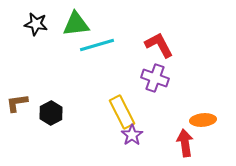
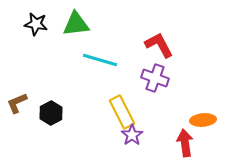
cyan line: moved 3 px right, 15 px down; rotated 32 degrees clockwise
brown L-shape: rotated 15 degrees counterclockwise
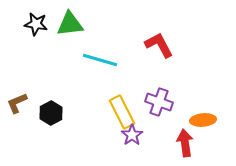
green triangle: moved 6 px left
purple cross: moved 4 px right, 24 px down
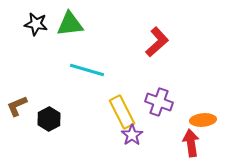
red L-shape: moved 2 px left, 3 px up; rotated 76 degrees clockwise
cyan line: moved 13 px left, 10 px down
brown L-shape: moved 3 px down
black hexagon: moved 2 px left, 6 px down
red arrow: moved 6 px right
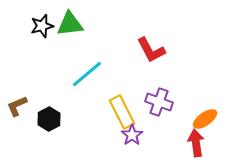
black star: moved 6 px right, 2 px down; rotated 25 degrees counterclockwise
red L-shape: moved 6 px left, 8 px down; rotated 104 degrees clockwise
cyan line: moved 4 px down; rotated 56 degrees counterclockwise
orange ellipse: moved 2 px right, 1 px up; rotated 30 degrees counterclockwise
red arrow: moved 5 px right
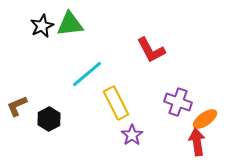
black star: rotated 10 degrees counterclockwise
purple cross: moved 19 px right
yellow rectangle: moved 6 px left, 9 px up
red arrow: moved 1 px right, 1 px up
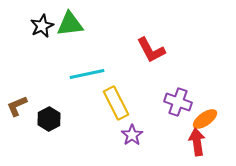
cyan line: rotated 28 degrees clockwise
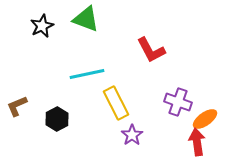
green triangle: moved 16 px right, 5 px up; rotated 28 degrees clockwise
black hexagon: moved 8 px right
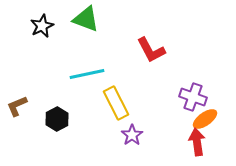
purple cross: moved 15 px right, 5 px up
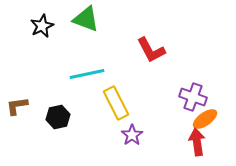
brown L-shape: rotated 15 degrees clockwise
black hexagon: moved 1 px right, 2 px up; rotated 15 degrees clockwise
